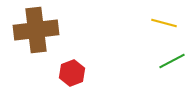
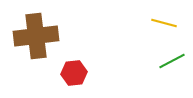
brown cross: moved 6 px down
red hexagon: moved 2 px right; rotated 15 degrees clockwise
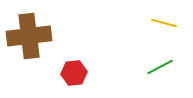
brown cross: moved 7 px left
green line: moved 12 px left, 6 px down
